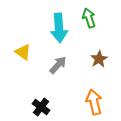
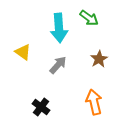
green arrow: rotated 144 degrees clockwise
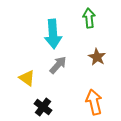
green arrow: rotated 132 degrees counterclockwise
cyan arrow: moved 6 px left, 6 px down
yellow triangle: moved 4 px right, 26 px down
brown star: moved 2 px left, 2 px up; rotated 12 degrees counterclockwise
black cross: moved 2 px right
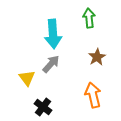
brown star: rotated 12 degrees clockwise
gray arrow: moved 7 px left, 1 px up
yellow triangle: rotated 18 degrees clockwise
orange arrow: moved 1 px left, 7 px up
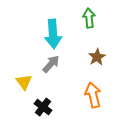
yellow triangle: moved 3 px left, 4 px down
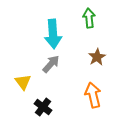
yellow triangle: moved 1 px left
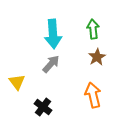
green arrow: moved 4 px right, 11 px down
yellow triangle: moved 6 px left
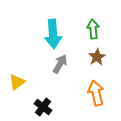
gray arrow: moved 9 px right; rotated 12 degrees counterclockwise
yellow triangle: rotated 30 degrees clockwise
orange arrow: moved 3 px right, 2 px up
